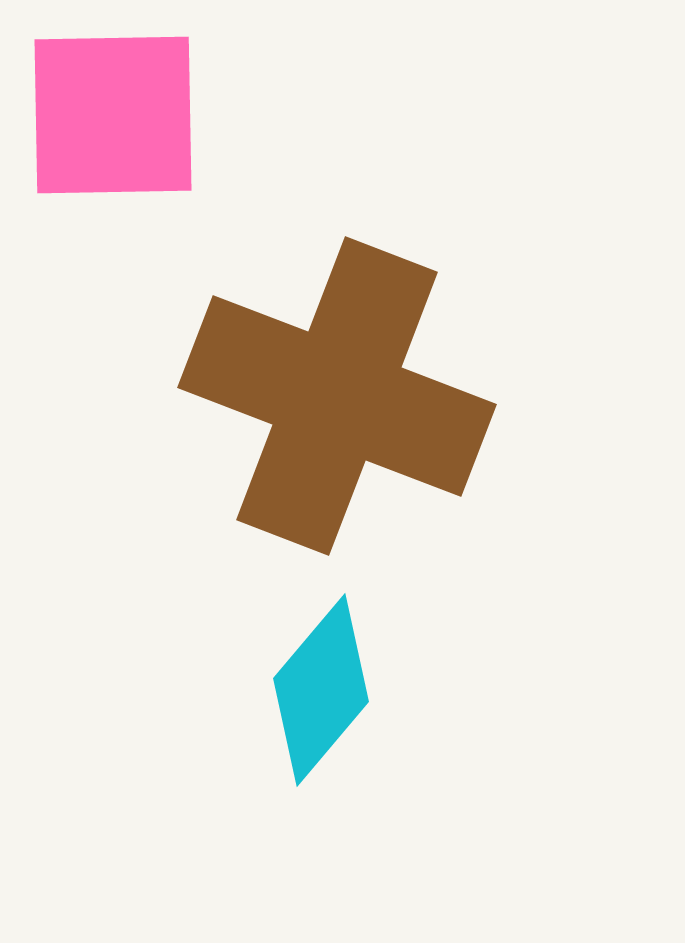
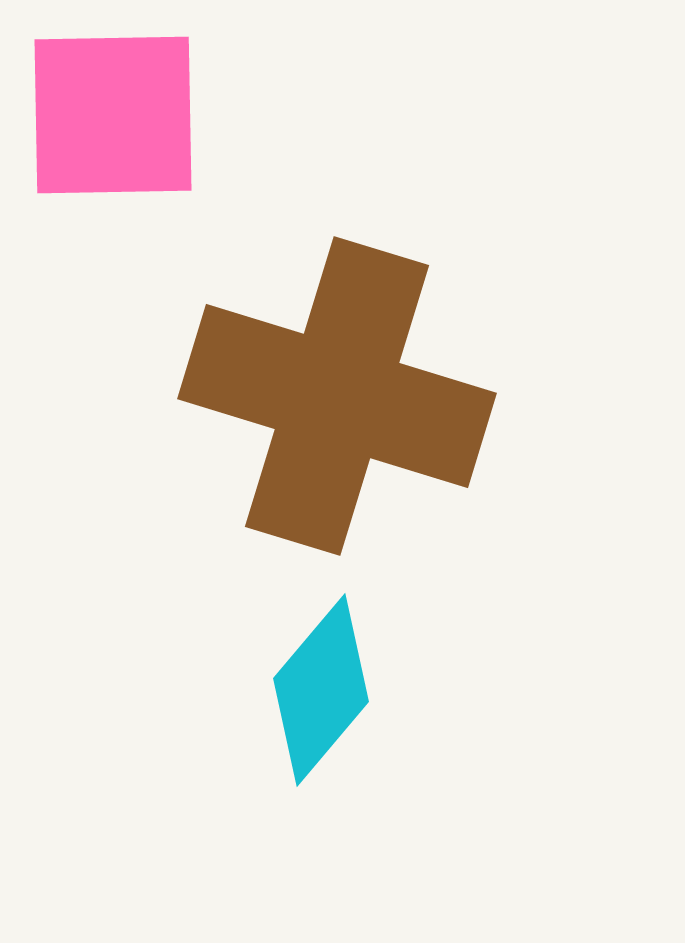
brown cross: rotated 4 degrees counterclockwise
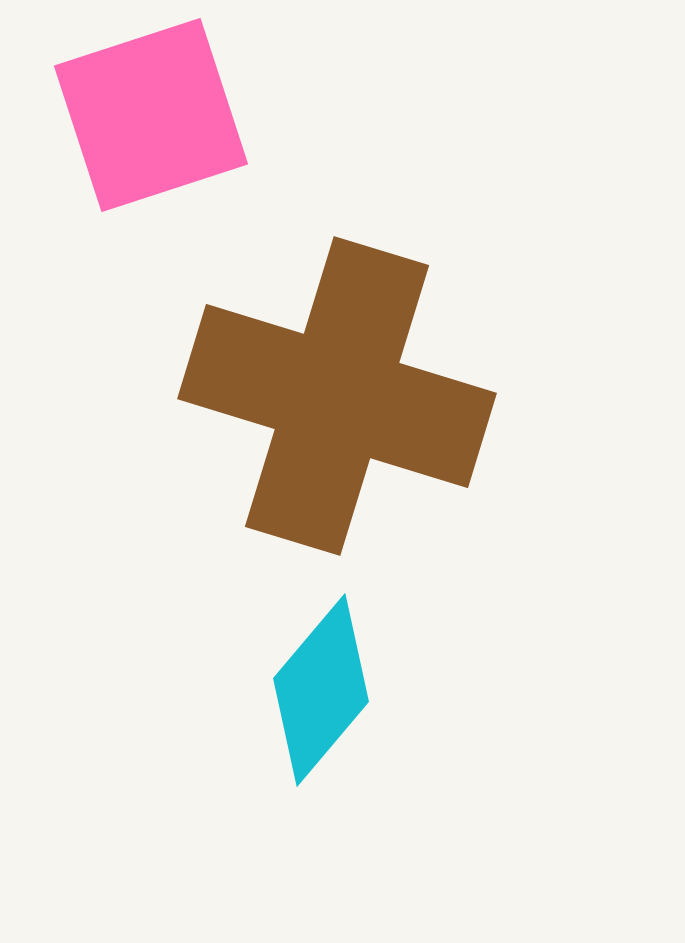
pink square: moved 38 px right; rotated 17 degrees counterclockwise
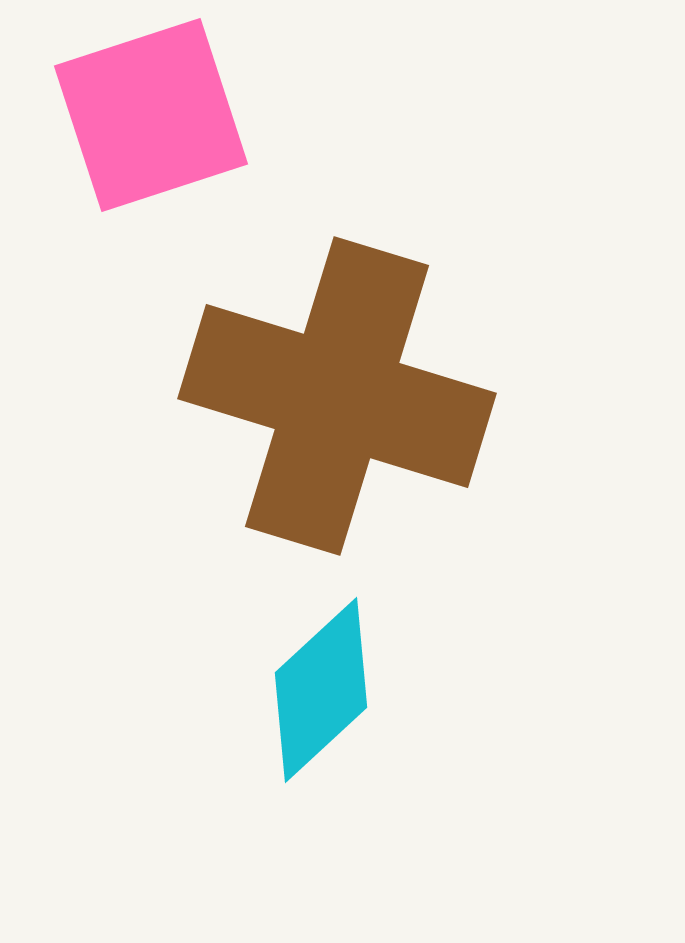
cyan diamond: rotated 7 degrees clockwise
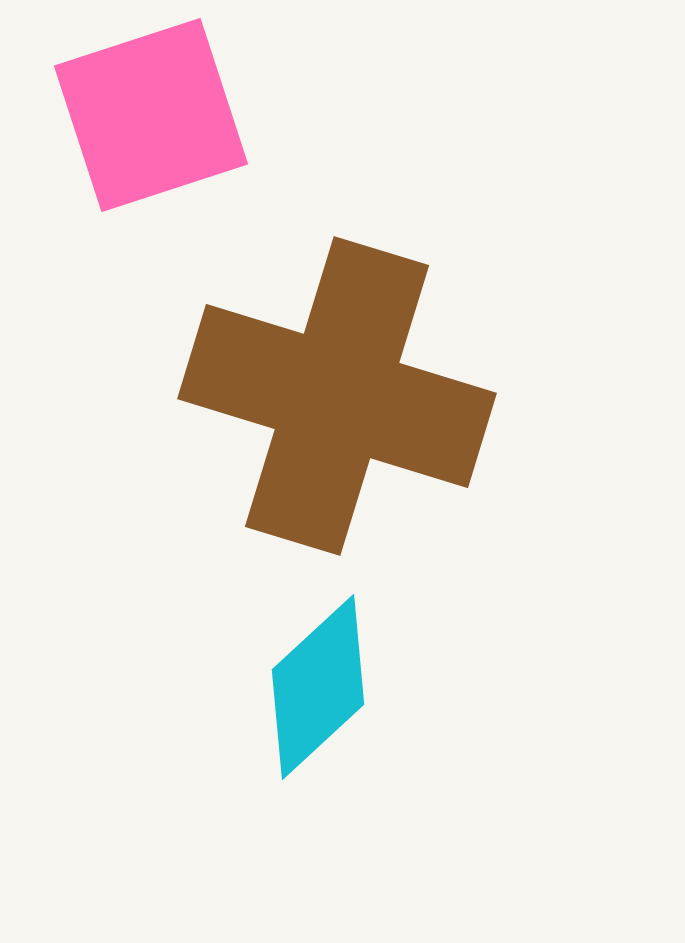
cyan diamond: moved 3 px left, 3 px up
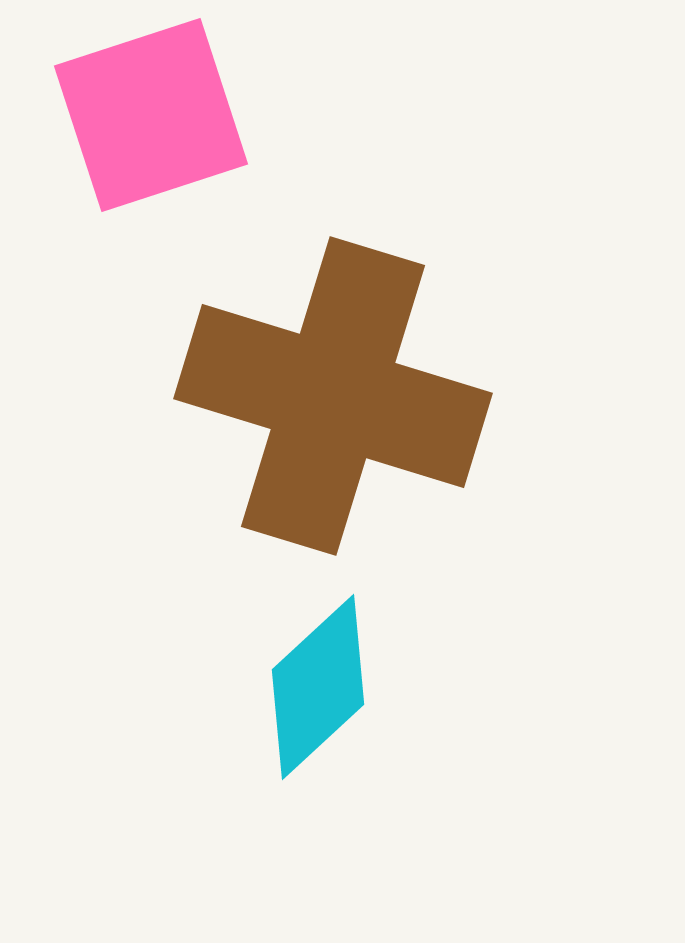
brown cross: moved 4 px left
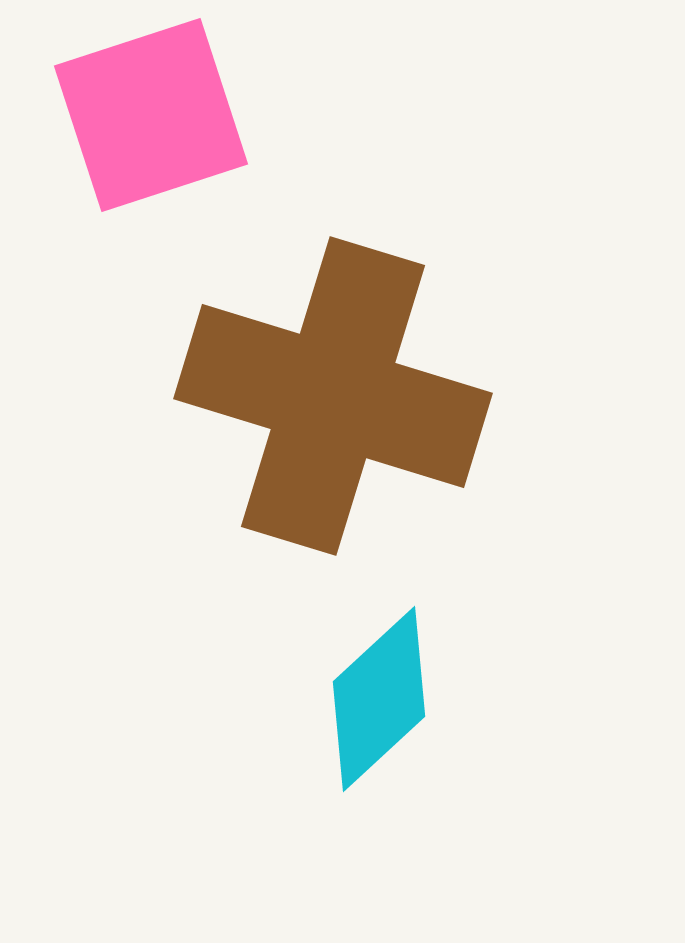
cyan diamond: moved 61 px right, 12 px down
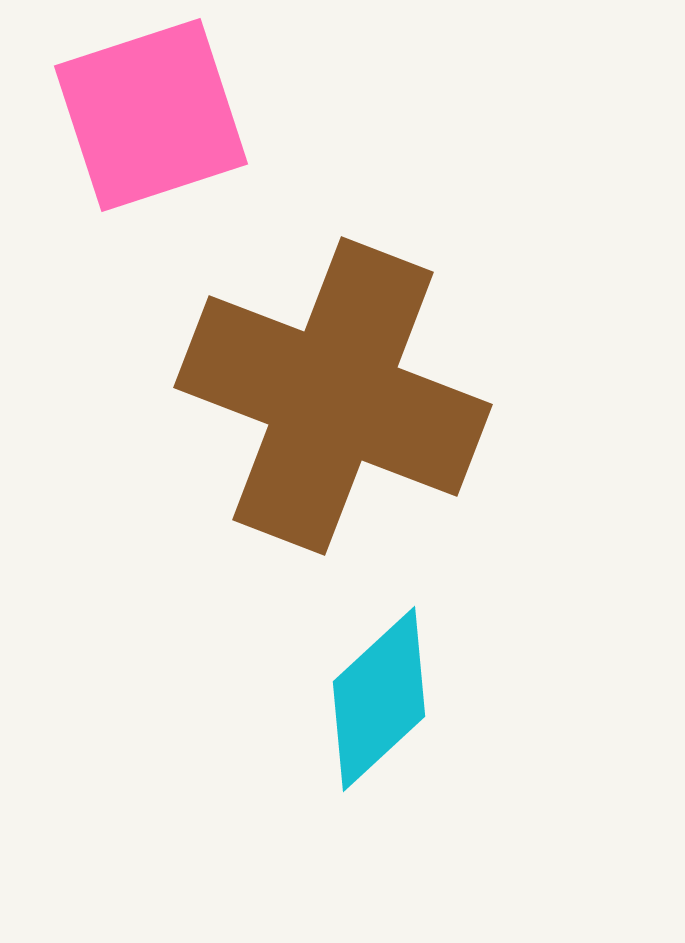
brown cross: rotated 4 degrees clockwise
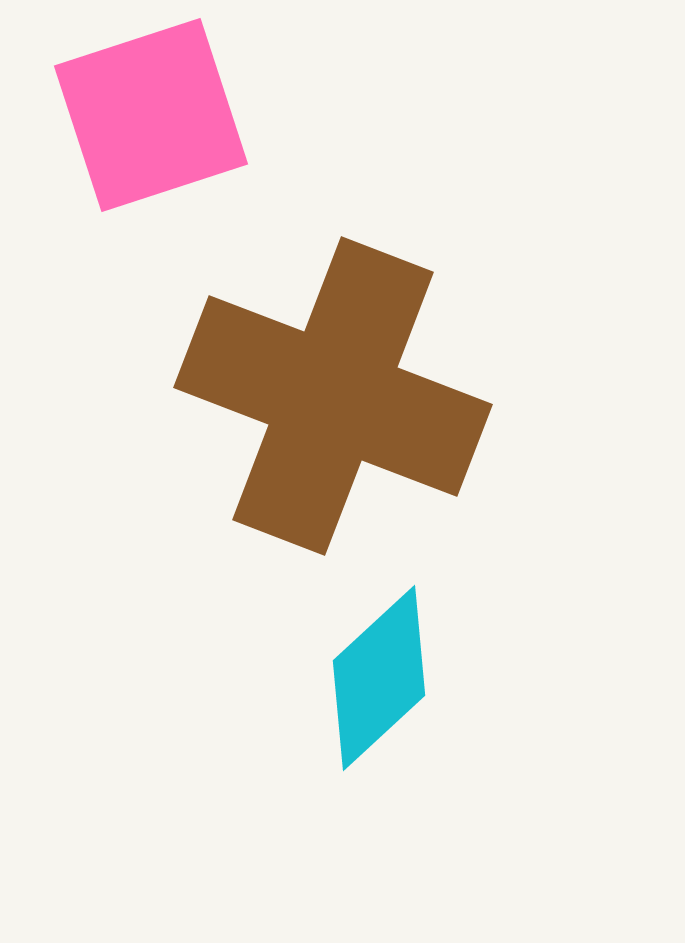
cyan diamond: moved 21 px up
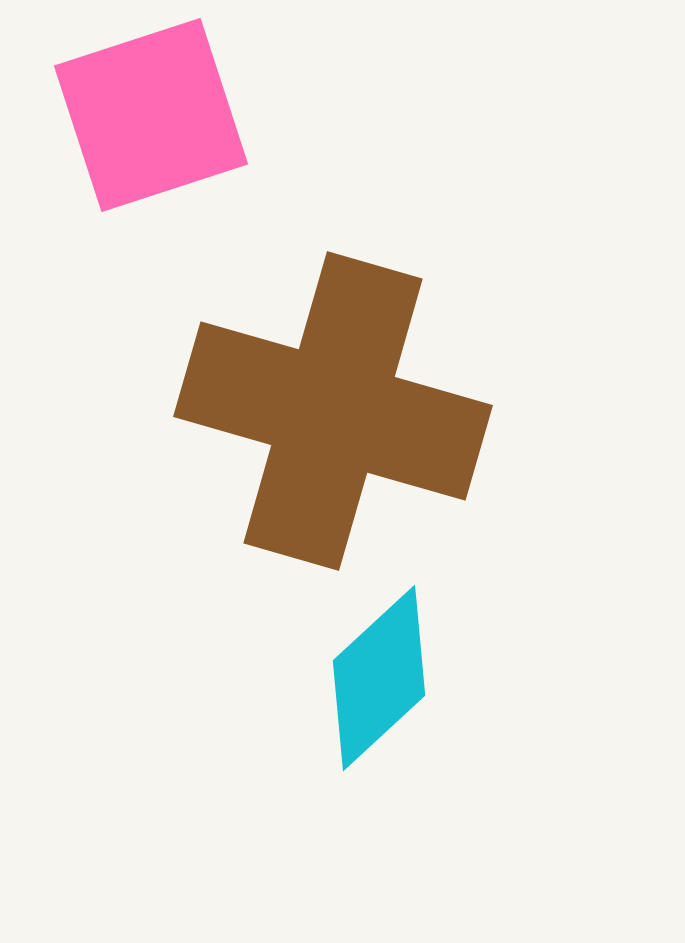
brown cross: moved 15 px down; rotated 5 degrees counterclockwise
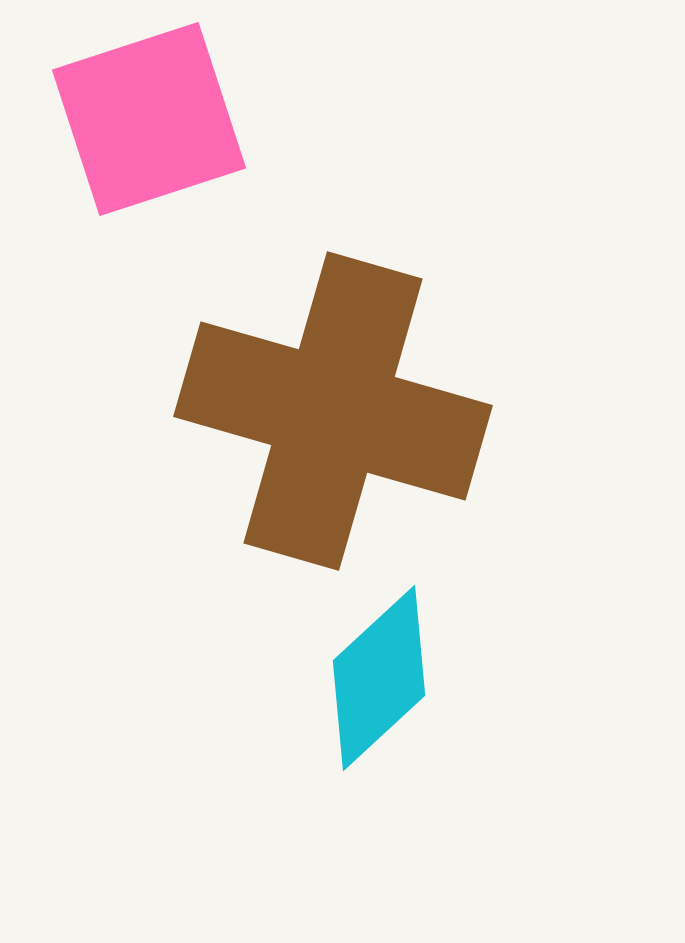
pink square: moved 2 px left, 4 px down
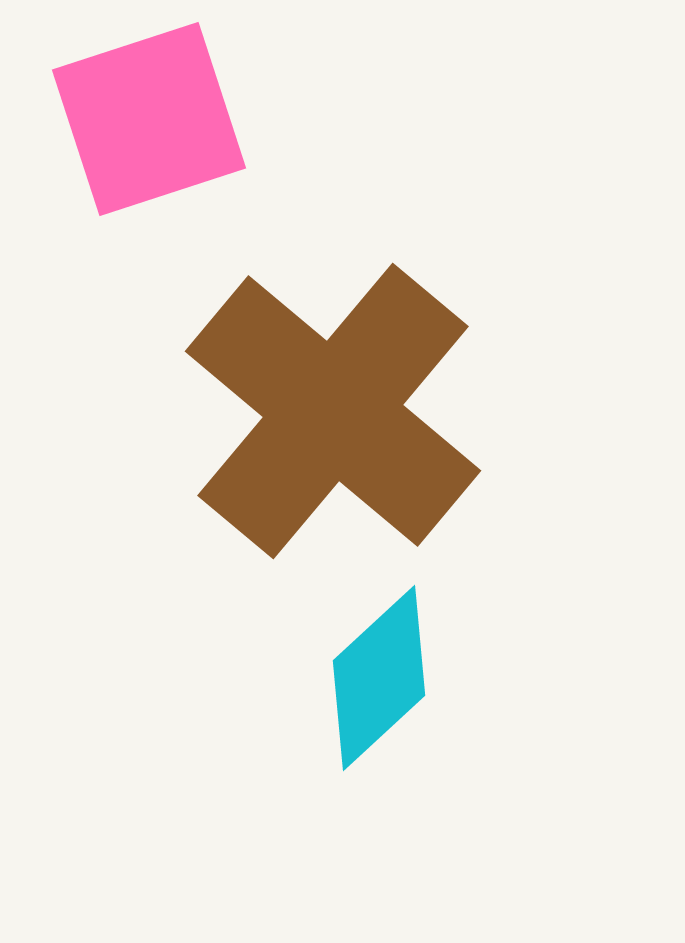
brown cross: rotated 24 degrees clockwise
